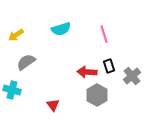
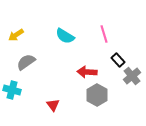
cyan semicircle: moved 4 px right, 7 px down; rotated 48 degrees clockwise
black rectangle: moved 9 px right, 6 px up; rotated 24 degrees counterclockwise
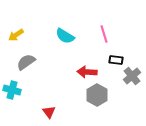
black rectangle: moved 2 px left; rotated 40 degrees counterclockwise
red triangle: moved 4 px left, 7 px down
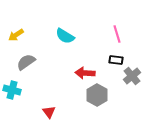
pink line: moved 13 px right
red arrow: moved 2 px left, 1 px down
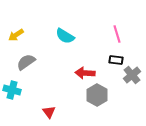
gray cross: moved 1 px up
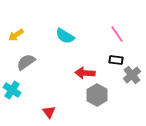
pink line: rotated 18 degrees counterclockwise
cyan cross: rotated 18 degrees clockwise
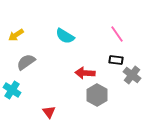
gray cross: rotated 12 degrees counterclockwise
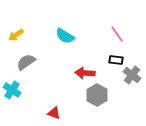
red triangle: moved 5 px right, 1 px down; rotated 32 degrees counterclockwise
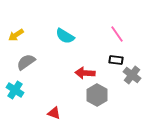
cyan cross: moved 3 px right
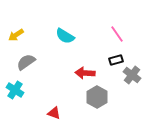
black rectangle: rotated 24 degrees counterclockwise
gray hexagon: moved 2 px down
